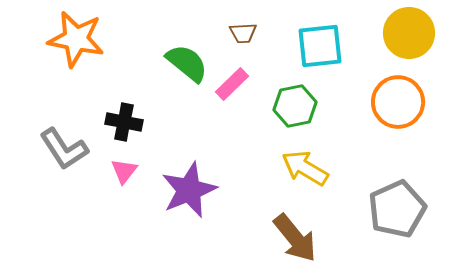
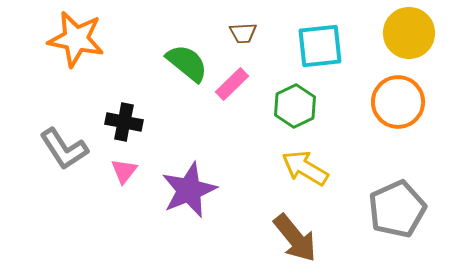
green hexagon: rotated 15 degrees counterclockwise
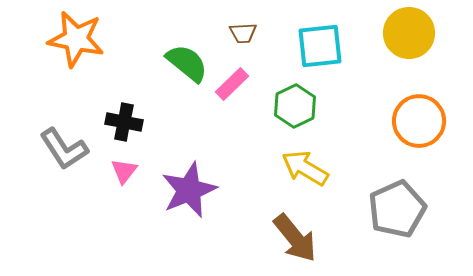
orange circle: moved 21 px right, 19 px down
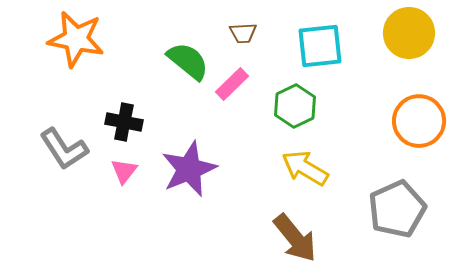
green semicircle: moved 1 px right, 2 px up
purple star: moved 21 px up
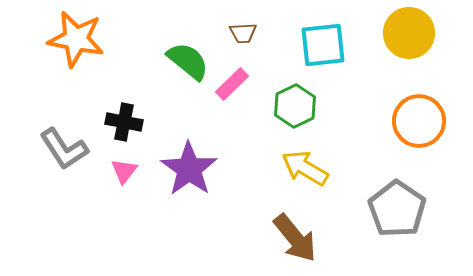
cyan square: moved 3 px right, 1 px up
purple star: rotated 14 degrees counterclockwise
gray pentagon: rotated 14 degrees counterclockwise
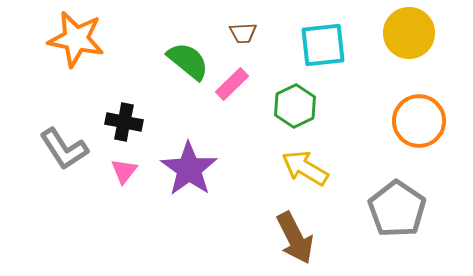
brown arrow: rotated 12 degrees clockwise
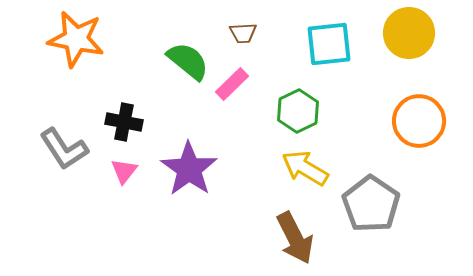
cyan square: moved 6 px right, 1 px up
green hexagon: moved 3 px right, 5 px down
gray pentagon: moved 26 px left, 5 px up
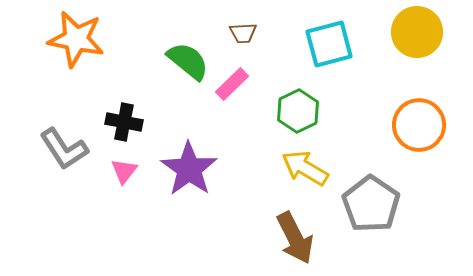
yellow circle: moved 8 px right, 1 px up
cyan square: rotated 9 degrees counterclockwise
orange circle: moved 4 px down
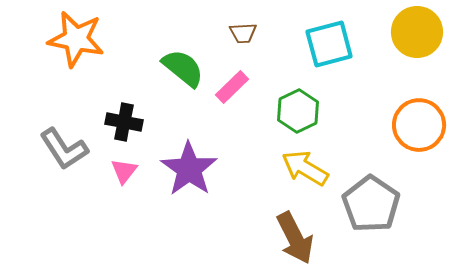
green semicircle: moved 5 px left, 7 px down
pink rectangle: moved 3 px down
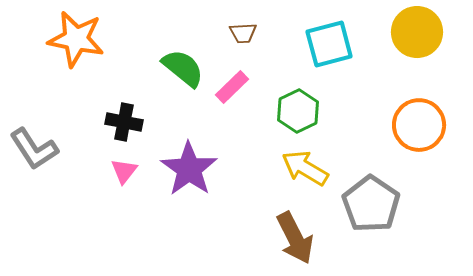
gray L-shape: moved 30 px left
